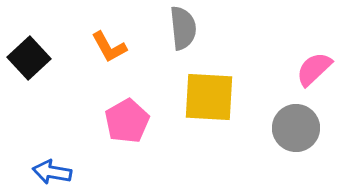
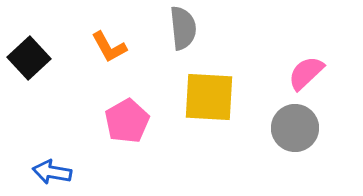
pink semicircle: moved 8 px left, 4 px down
gray circle: moved 1 px left
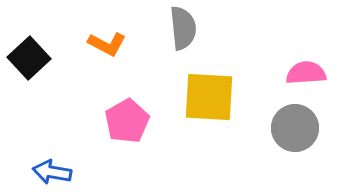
orange L-shape: moved 2 px left, 3 px up; rotated 33 degrees counterclockwise
pink semicircle: rotated 39 degrees clockwise
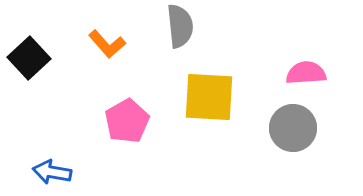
gray semicircle: moved 3 px left, 2 px up
orange L-shape: rotated 21 degrees clockwise
gray circle: moved 2 px left
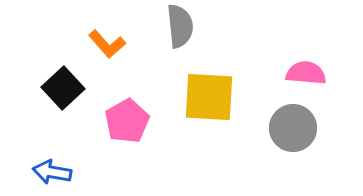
black square: moved 34 px right, 30 px down
pink semicircle: rotated 9 degrees clockwise
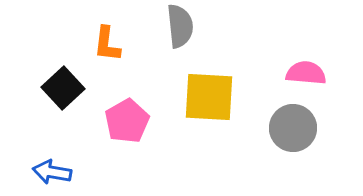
orange L-shape: rotated 48 degrees clockwise
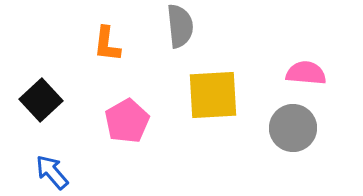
black square: moved 22 px left, 12 px down
yellow square: moved 4 px right, 2 px up; rotated 6 degrees counterclockwise
blue arrow: rotated 39 degrees clockwise
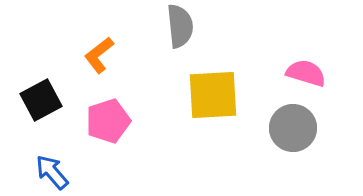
orange L-shape: moved 8 px left, 11 px down; rotated 45 degrees clockwise
pink semicircle: rotated 12 degrees clockwise
black square: rotated 15 degrees clockwise
pink pentagon: moved 19 px left; rotated 12 degrees clockwise
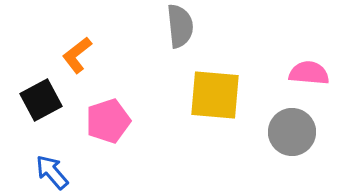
orange L-shape: moved 22 px left
pink semicircle: moved 3 px right; rotated 12 degrees counterclockwise
yellow square: moved 2 px right; rotated 8 degrees clockwise
gray circle: moved 1 px left, 4 px down
